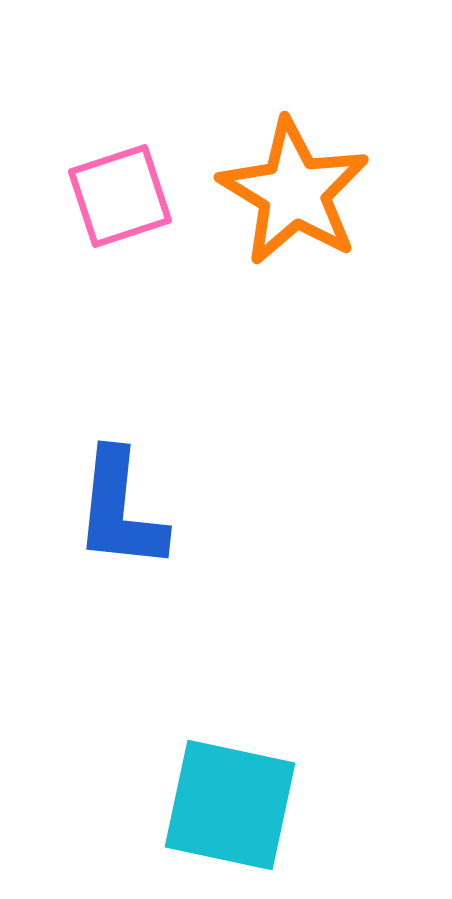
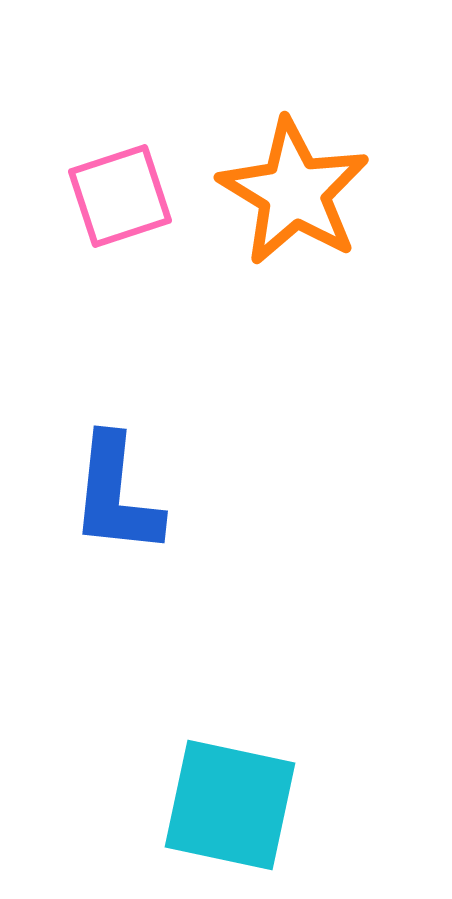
blue L-shape: moved 4 px left, 15 px up
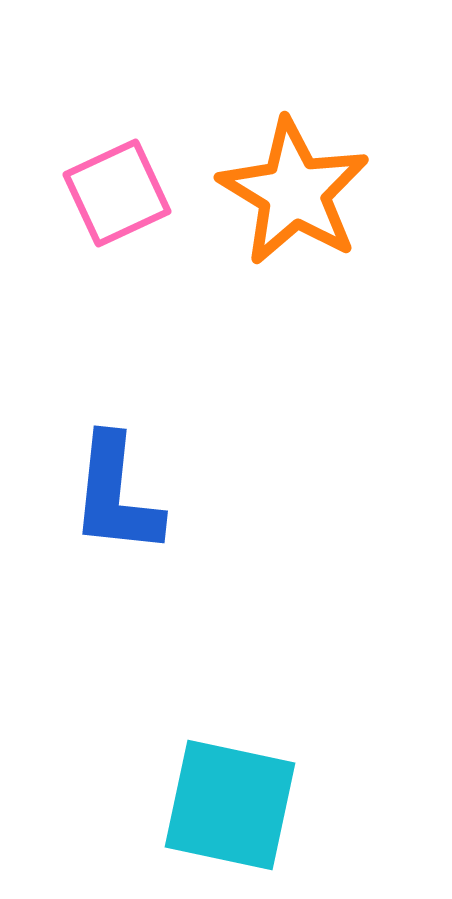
pink square: moved 3 px left, 3 px up; rotated 7 degrees counterclockwise
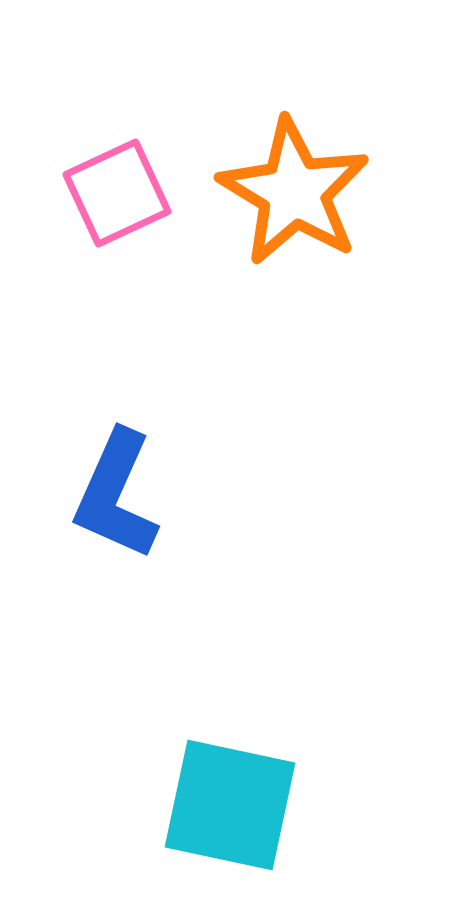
blue L-shape: rotated 18 degrees clockwise
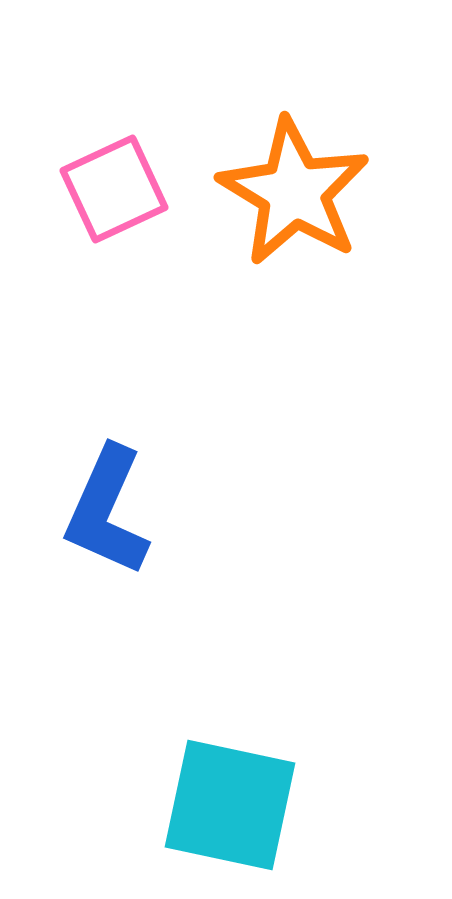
pink square: moved 3 px left, 4 px up
blue L-shape: moved 9 px left, 16 px down
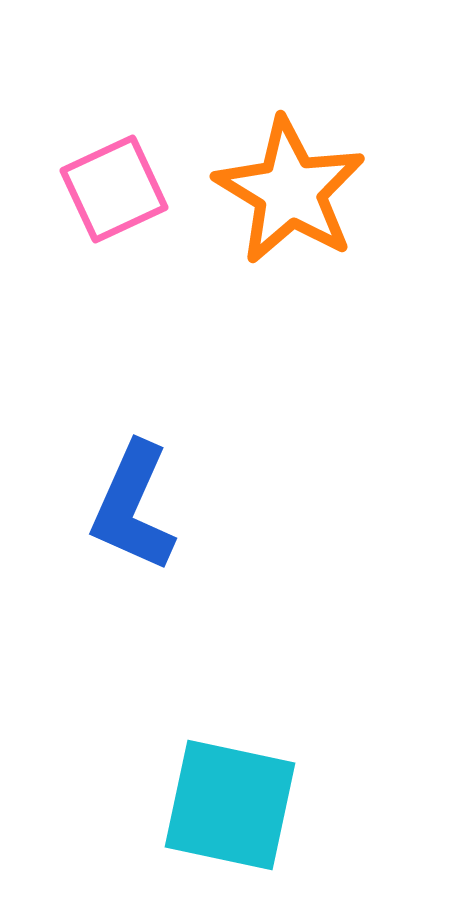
orange star: moved 4 px left, 1 px up
blue L-shape: moved 26 px right, 4 px up
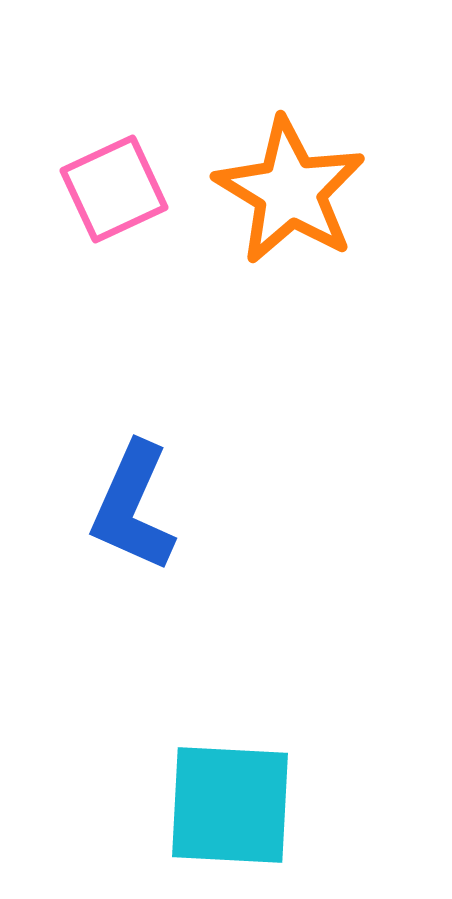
cyan square: rotated 9 degrees counterclockwise
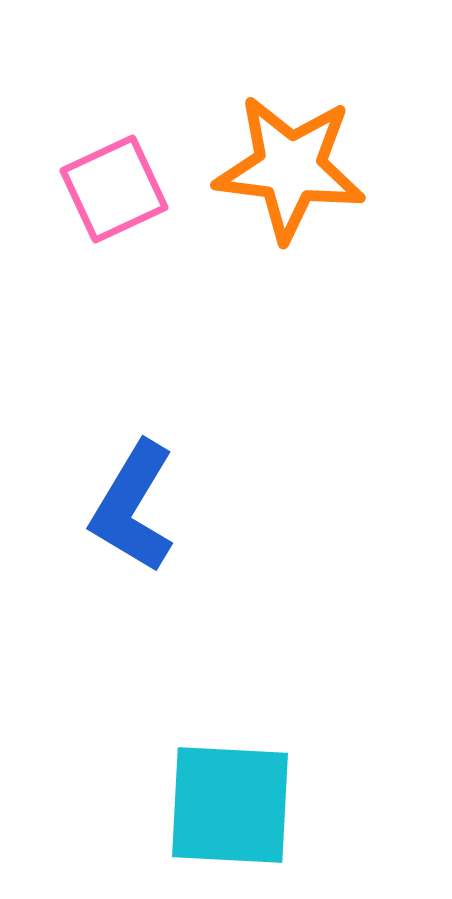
orange star: moved 23 px up; rotated 24 degrees counterclockwise
blue L-shape: rotated 7 degrees clockwise
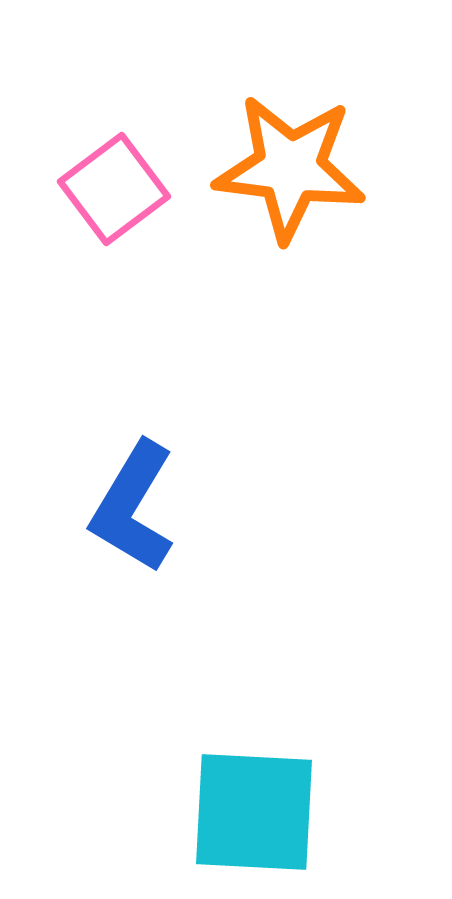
pink square: rotated 12 degrees counterclockwise
cyan square: moved 24 px right, 7 px down
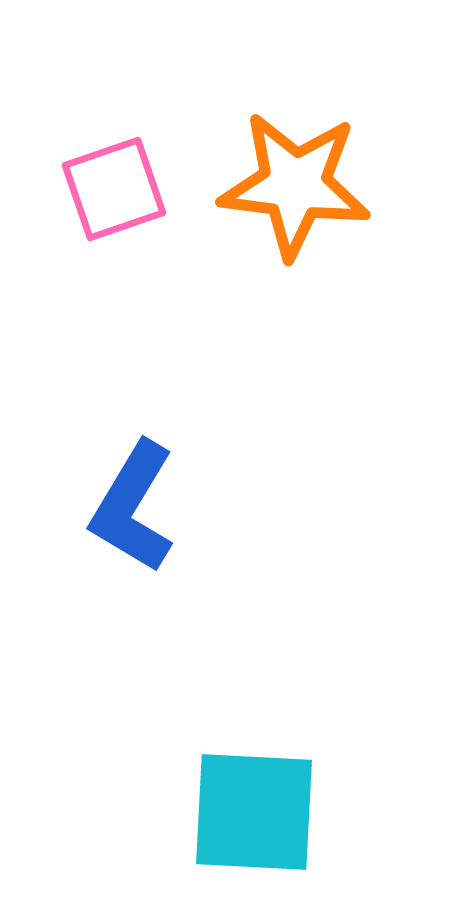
orange star: moved 5 px right, 17 px down
pink square: rotated 18 degrees clockwise
